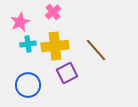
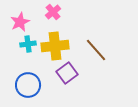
purple square: rotated 10 degrees counterclockwise
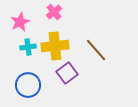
pink cross: moved 1 px right
cyan cross: moved 3 px down
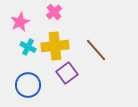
cyan cross: rotated 35 degrees clockwise
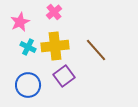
purple square: moved 3 px left, 3 px down
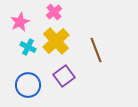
yellow cross: moved 1 px right, 5 px up; rotated 36 degrees counterclockwise
brown line: rotated 20 degrees clockwise
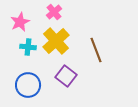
cyan cross: rotated 21 degrees counterclockwise
purple square: moved 2 px right; rotated 15 degrees counterclockwise
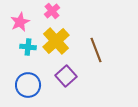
pink cross: moved 2 px left, 1 px up
purple square: rotated 10 degrees clockwise
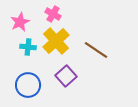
pink cross: moved 1 px right, 3 px down; rotated 21 degrees counterclockwise
brown line: rotated 35 degrees counterclockwise
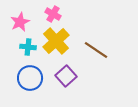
blue circle: moved 2 px right, 7 px up
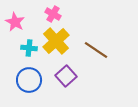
pink star: moved 5 px left; rotated 18 degrees counterclockwise
cyan cross: moved 1 px right, 1 px down
blue circle: moved 1 px left, 2 px down
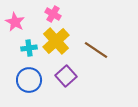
cyan cross: rotated 14 degrees counterclockwise
